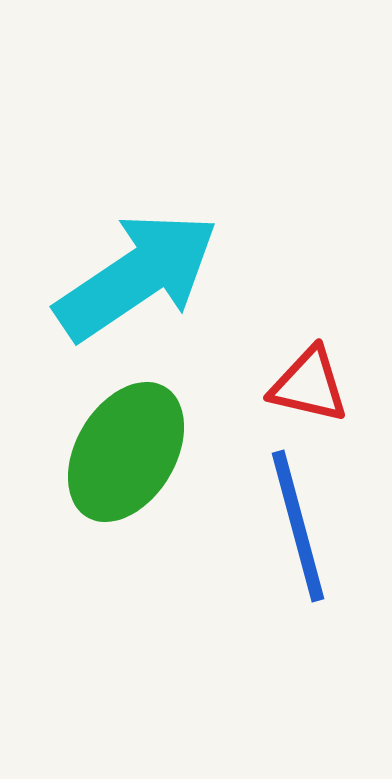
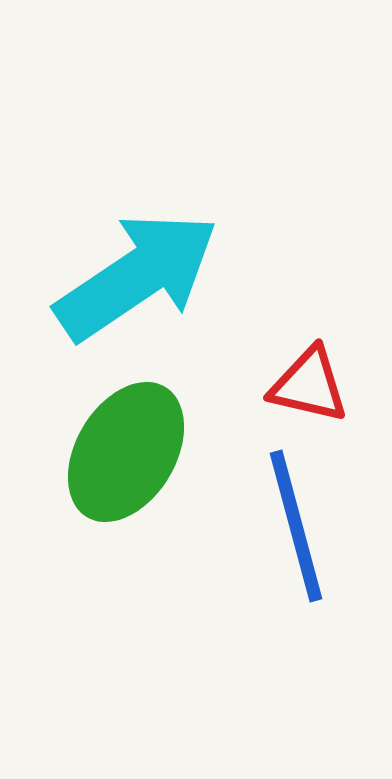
blue line: moved 2 px left
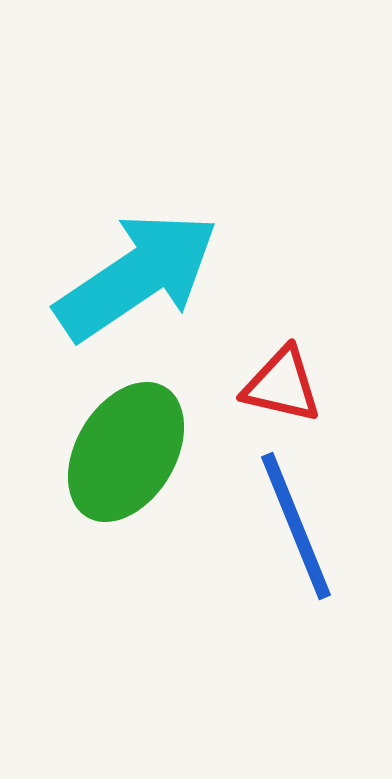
red triangle: moved 27 px left
blue line: rotated 7 degrees counterclockwise
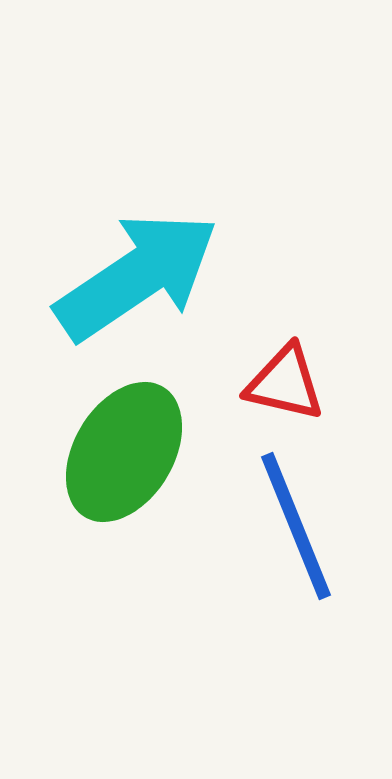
red triangle: moved 3 px right, 2 px up
green ellipse: moved 2 px left
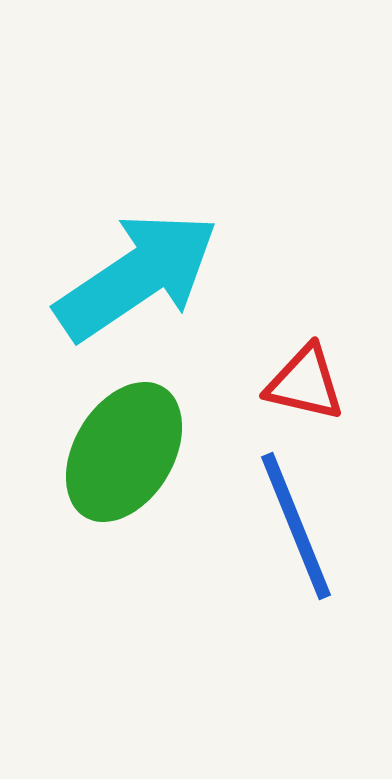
red triangle: moved 20 px right
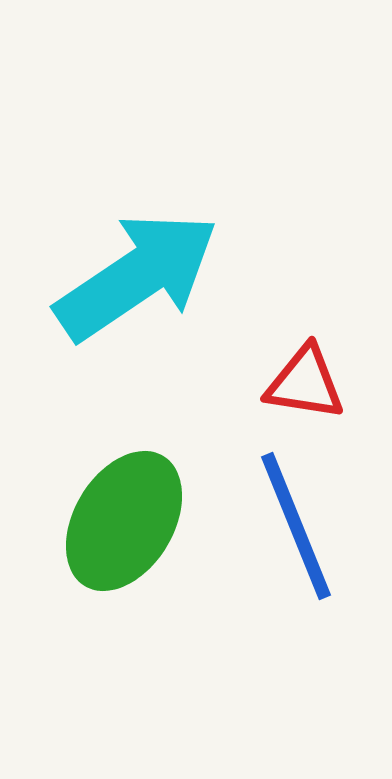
red triangle: rotated 4 degrees counterclockwise
green ellipse: moved 69 px down
